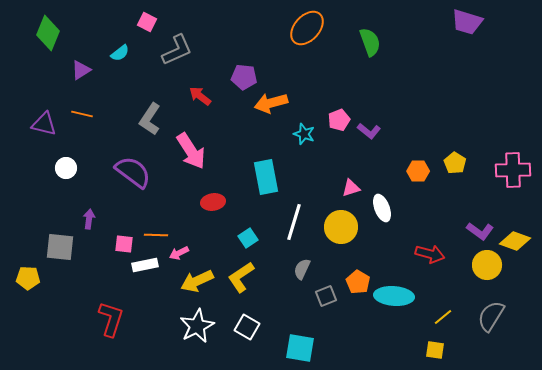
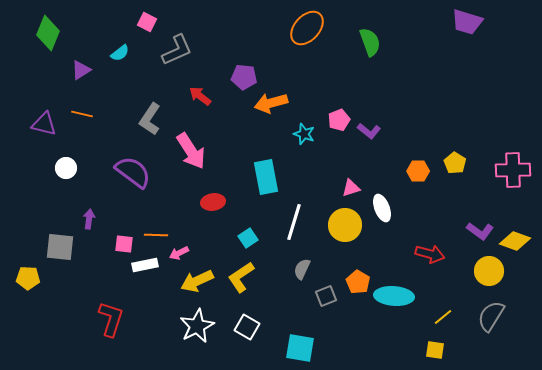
yellow circle at (341, 227): moved 4 px right, 2 px up
yellow circle at (487, 265): moved 2 px right, 6 px down
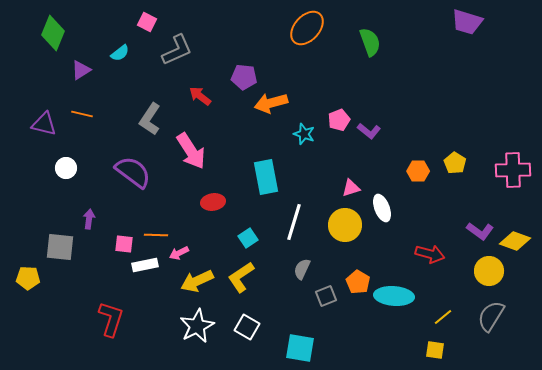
green diamond at (48, 33): moved 5 px right
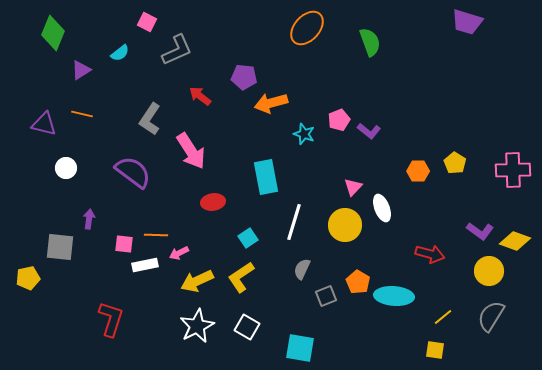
pink triangle at (351, 188): moved 2 px right, 1 px up; rotated 30 degrees counterclockwise
yellow pentagon at (28, 278): rotated 15 degrees counterclockwise
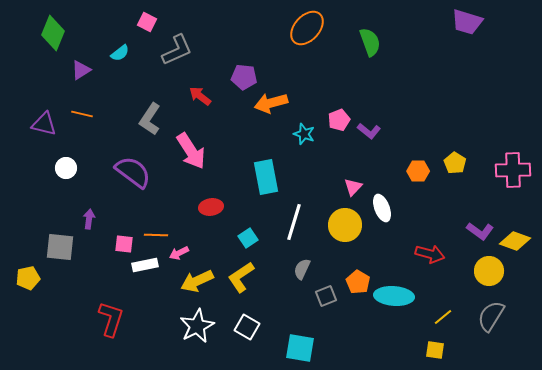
red ellipse at (213, 202): moved 2 px left, 5 px down
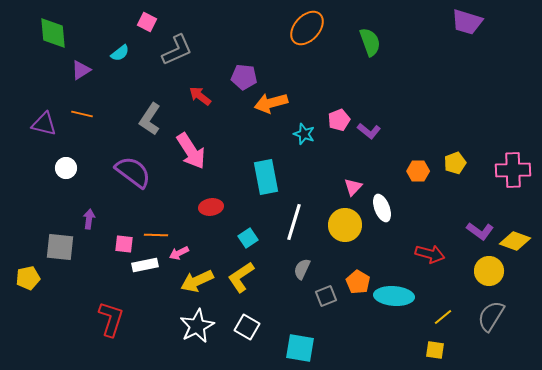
green diamond at (53, 33): rotated 28 degrees counterclockwise
yellow pentagon at (455, 163): rotated 20 degrees clockwise
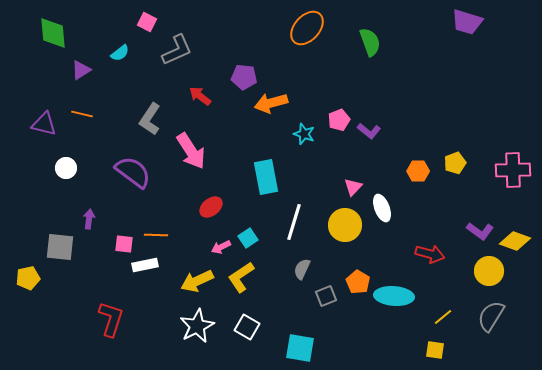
red ellipse at (211, 207): rotated 30 degrees counterclockwise
pink arrow at (179, 253): moved 42 px right, 6 px up
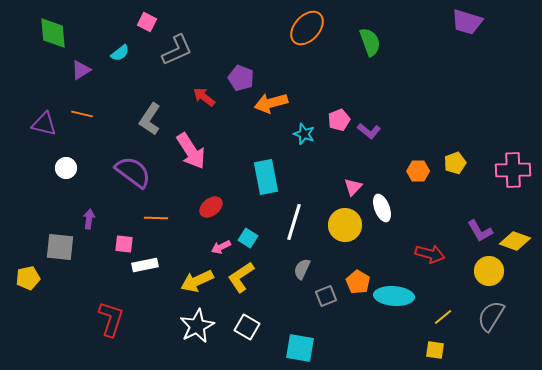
purple pentagon at (244, 77): moved 3 px left, 1 px down; rotated 15 degrees clockwise
red arrow at (200, 96): moved 4 px right, 1 px down
purple L-shape at (480, 231): rotated 24 degrees clockwise
orange line at (156, 235): moved 17 px up
cyan square at (248, 238): rotated 24 degrees counterclockwise
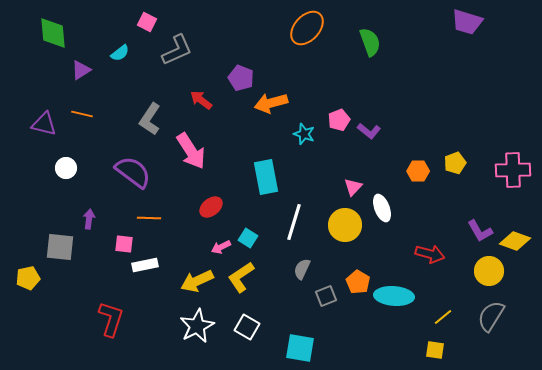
red arrow at (204, 97): moved 3 px left, 3 px down
orange line at (156, 218): moved 7 px left
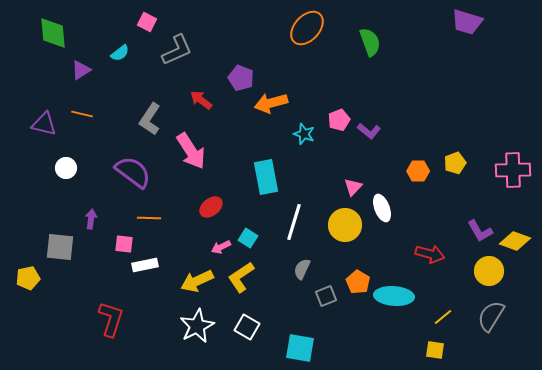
purple arrow at (89, 219): moved 2 px right
